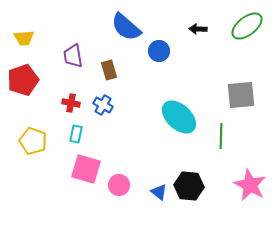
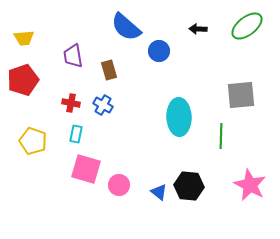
cyan ellipse: rotated 45 degrees clockwise
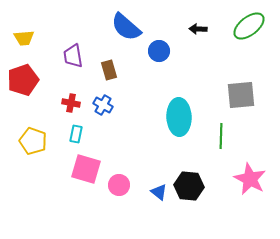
green ellipse: moved 2 px right
pink star: moved 6 px up
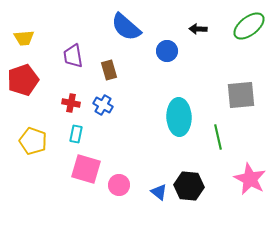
blue circle: moved 8 px right
green line: moved 3 px left, 1 px down; rotated 15 degrees counterclockwise
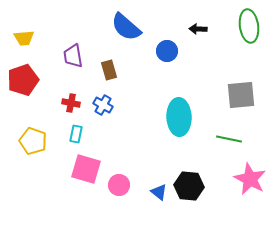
green ellipse: rotated 60 degrees counterclockwise
green line: moved 11 px right, 2 px down; rotated 65 degrees counterclockwise
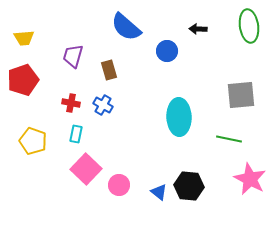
purple trapezoid: rotated 25 degrees clockwise
pink square: rotated 28 degrees clockwise
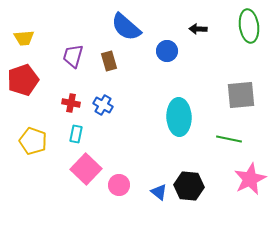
brown rectangle: moved 9 px up
pink star: rotated 20 degrees clockwise
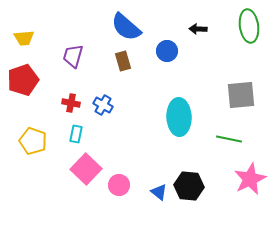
brown rectangle: moved 14 px right
